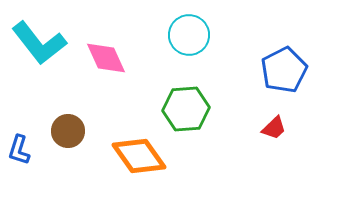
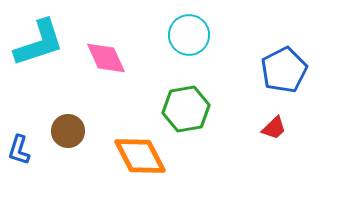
cyan L-shape: rotated 70 degrees counterclockwise
green hexagon: rotated 6 degrees counterclockwise
orange diamond: moved 1 px right; rotated 8 degrees clockwise
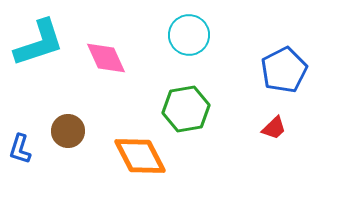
blue L-shape: moved 1 px right, 1 px up
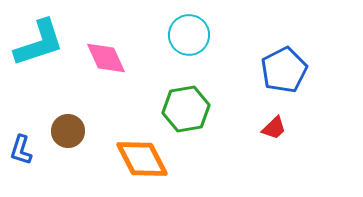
blue L-shape: moved 1 px right, 1 px down
orange diamond: moved 2 px right, 3 px down
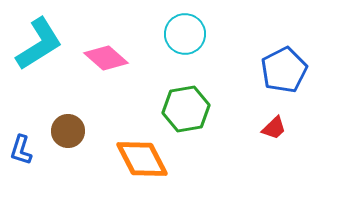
cyan circle: moved 4 px left, 1 px up
cyan L-shape: moved 1 px down; rotated 14 degrees counterclockwise
pink diamond: rotated 24 degrees counterclockwise
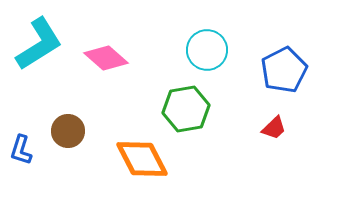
cyan circle: moved 22 px right, 16 px down
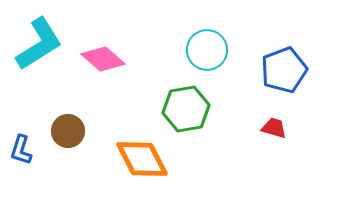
pink diamond: moved 3 px left, 1 px down
blue pentagon: rotated 6 degrees clockwise
red trapezoid: rotated 120 degrees counterclockwise
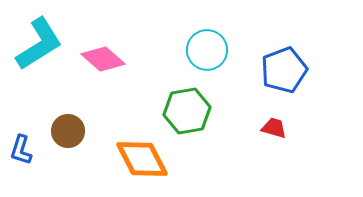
green hexagon: moved 1 px right, 2 px down
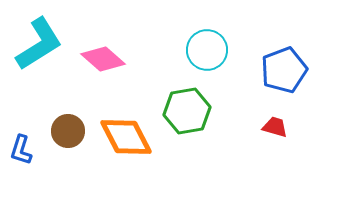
red trapezoid: moved 1 px right, 1 px up
orange diamond: moved 16 px left, 22 px up
